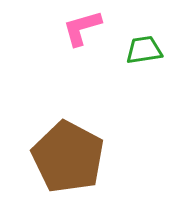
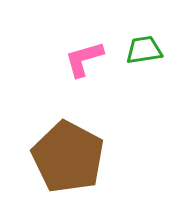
pink L-shape: moved 2 px right, 31 px down
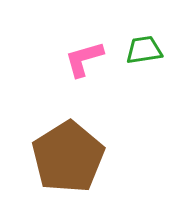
brown pentagon: rotated 12 degrees clockwise
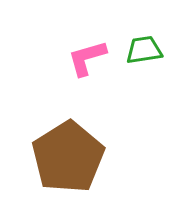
pink L-shape: moved 3 px right, 1 px up
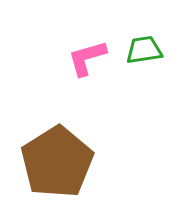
brown pentagon: moved 11 px left, 5 px down
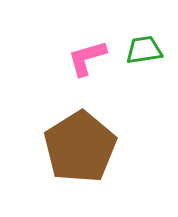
brown pentagon: moved 23 px right, 15 px up
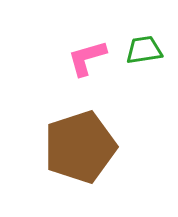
brown pentagon: rotated 14 degrees clockwise
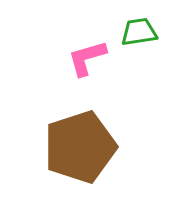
green trapezoid: moved 5 px left, 18 px up
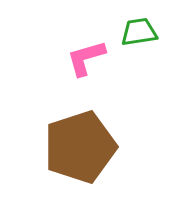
pink L-shape: moved 1 px left
